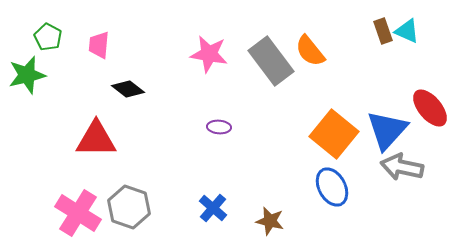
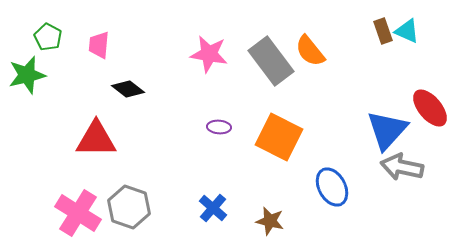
orange square: moved 55 px left, 3 px down; rotated 12 degrees counterclockwise
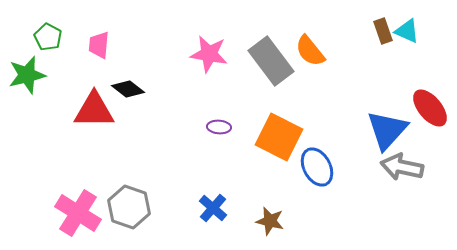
red triangle: moved 2 px left, 29 px up
blue ellipse: moved 15 px left, 20 px up
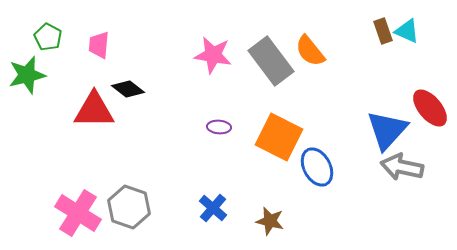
pink star: moved 4 px right, 1 px down
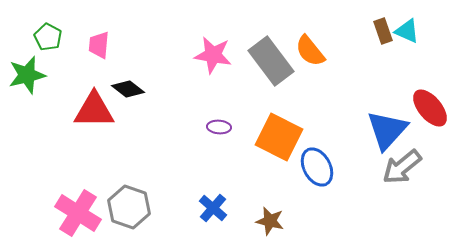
gray arrow: rotated 51 degrees counterclockwise
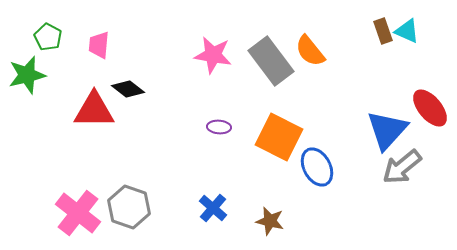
pink cross: rotated 6 degrees clockwise
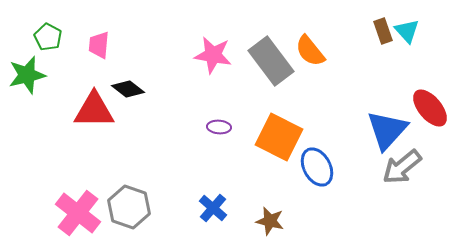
cyan triangle: rotated 24 degrees clockwise
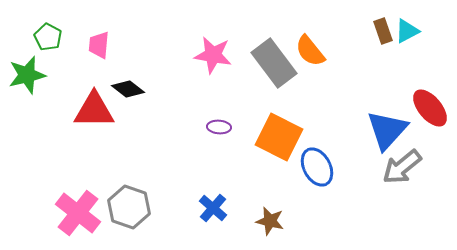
cyan triangle: rotated 44 degrees clockwise
gray rectangle: moved 3 px right, 2 px down
